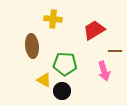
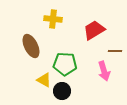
brown ellipse: moved 1 px left; rotated 20 degrees counterclockwise
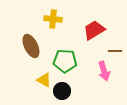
green pentagon: moved 3 px up
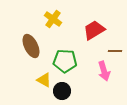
yellow cross: rotated 30 degrees clockwise
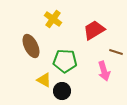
brown line: moved 1 px right, 1 px down; rotated 16 degrees clockwise
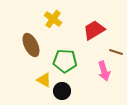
brown ellipse: moved 1 px up
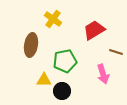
brown ellipse: rotated 35 degrees clockwise
green pentagon: rotated 15 degrees counterclockwise
pink arrow: moved 1 px left, 3 px down
yellow triangle: rotated 28 degrees counterclockwise
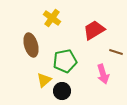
yellow cross: moved 1 px left, 1 px up
brown ellipse: rotated 25 degrees counterclockwise
yellow triangle: rotated 42 degrees counterclockwise
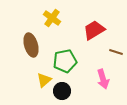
pink arrow: moved 5 px down
